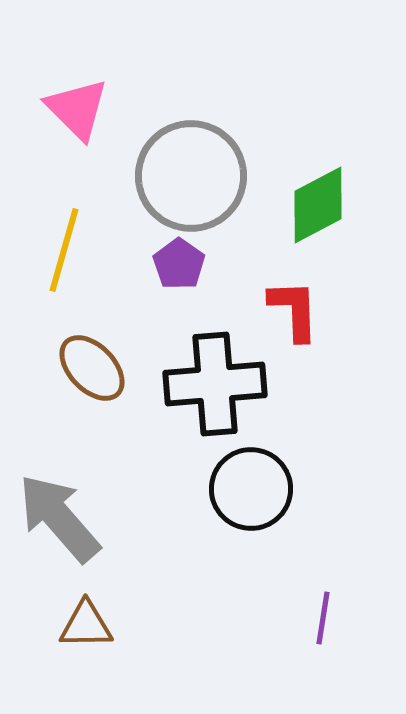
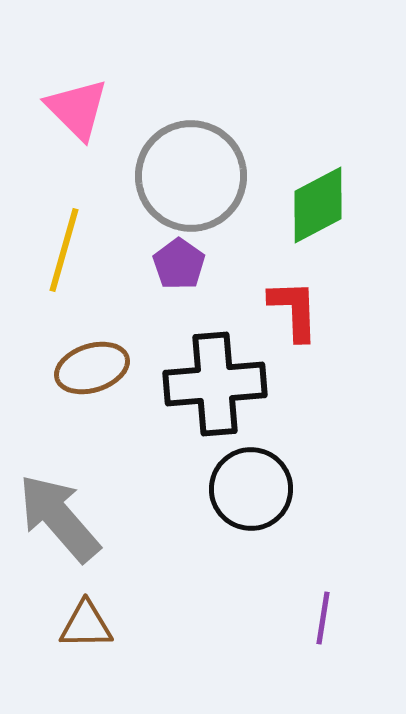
brown ellipse: rotated 64 degrees counterclockwise
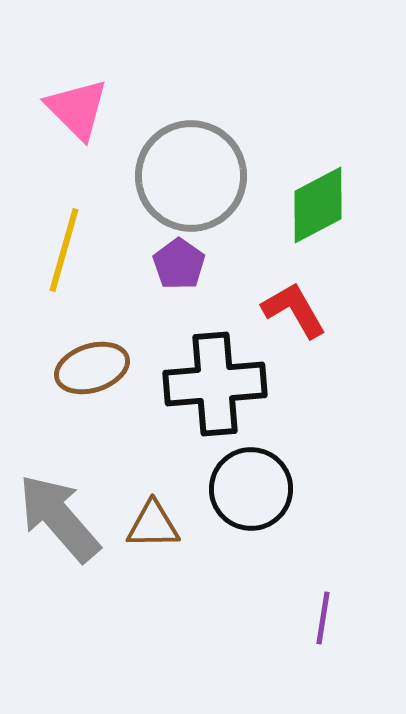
red L-shape: rotated 28 degrees counterclockwise
brown triangle: moved 67 px right, 100 px up
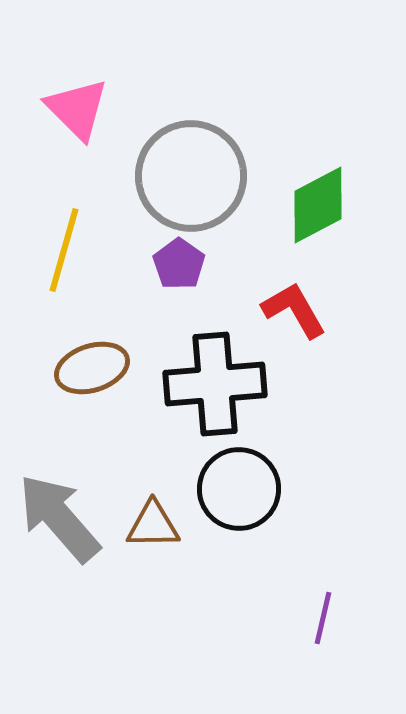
black circle: moved 12 px left
purple line: rotated 4 degrees clockwise
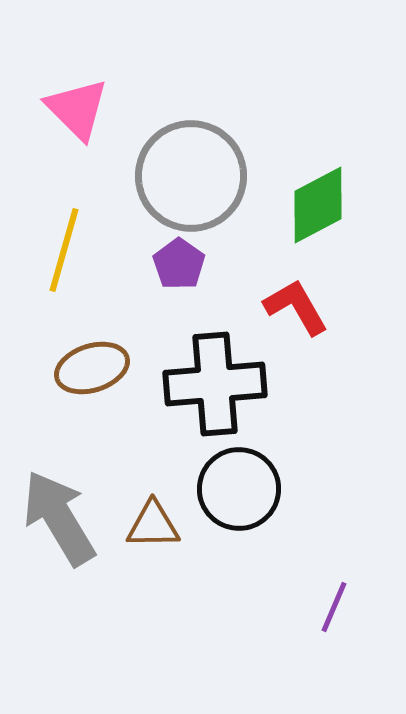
red L-shape: moved 2 px right, 3 px up
gray arrow: rotated 10 degrees clockwise
purple line: moved 11 px right, 11 px up; rotated 10 degrees clockwise
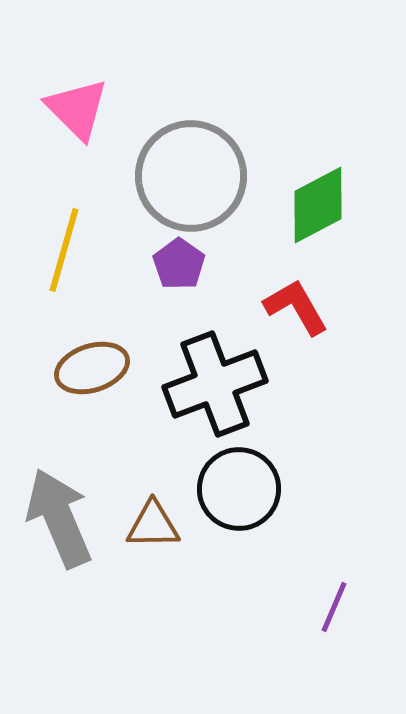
black cross: rotated 16 degrees counterclockwise
gray arrow: rotated 8 degrees clockwise
